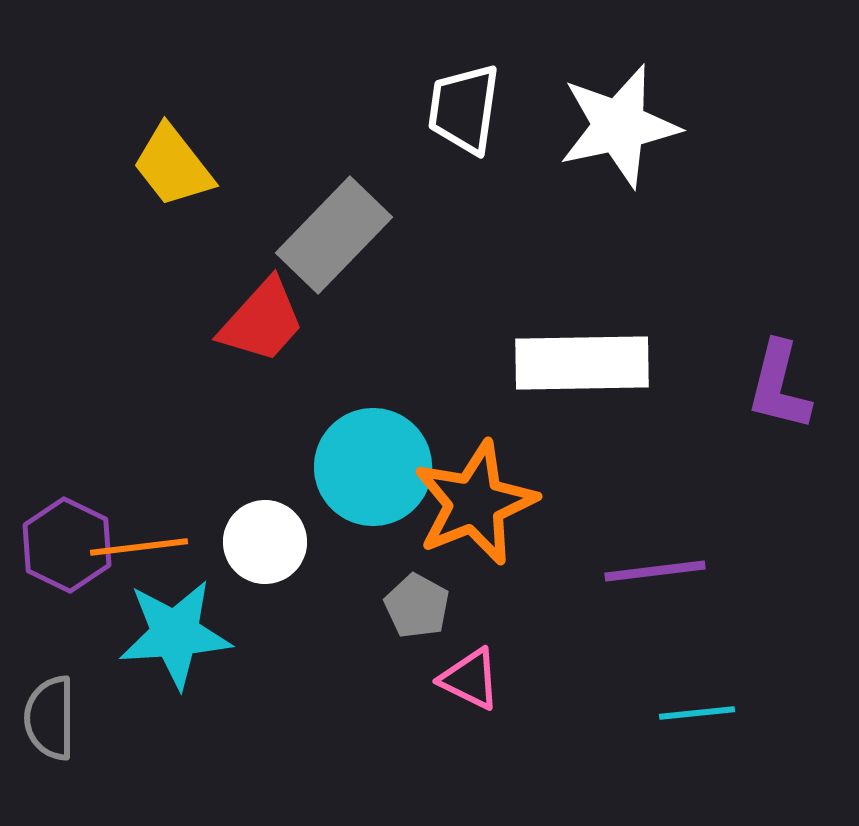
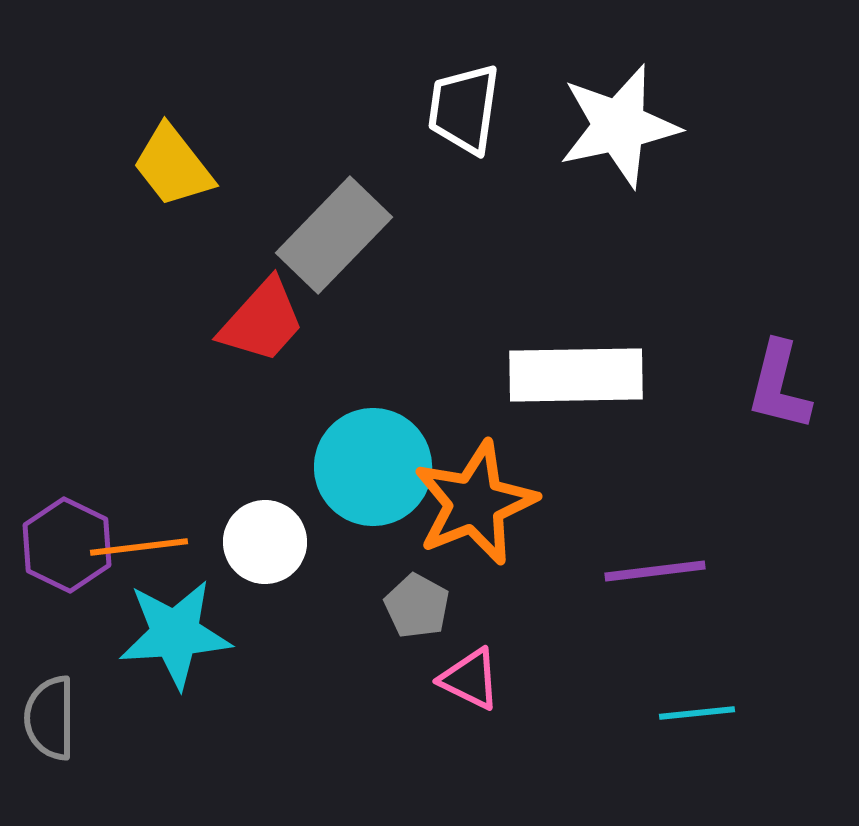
white rectangle: moved 6 px left, 12 px down
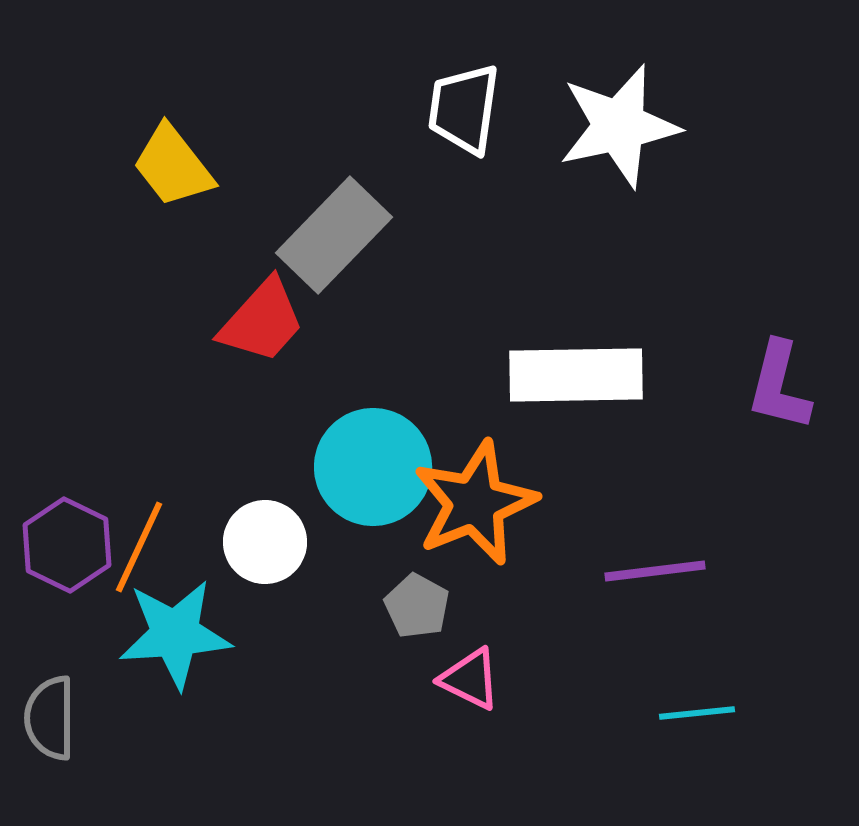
orange line: rotated 58 degrees counterclockwise
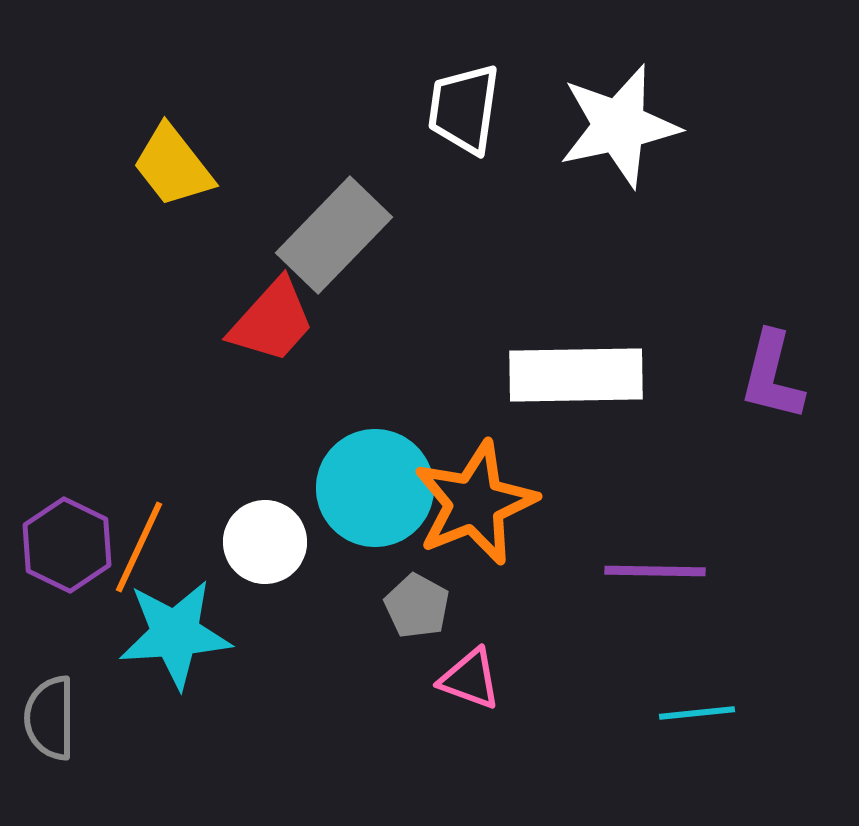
red trapezoid: moved 10 px right
purple L-shape: moved 7 px left, 10 px up
cyan circle: moved 2 px right, 21 px down
purple line: rotated 8 degrees clockwise
pink triangle: rotated 6 degrees counterclockwise
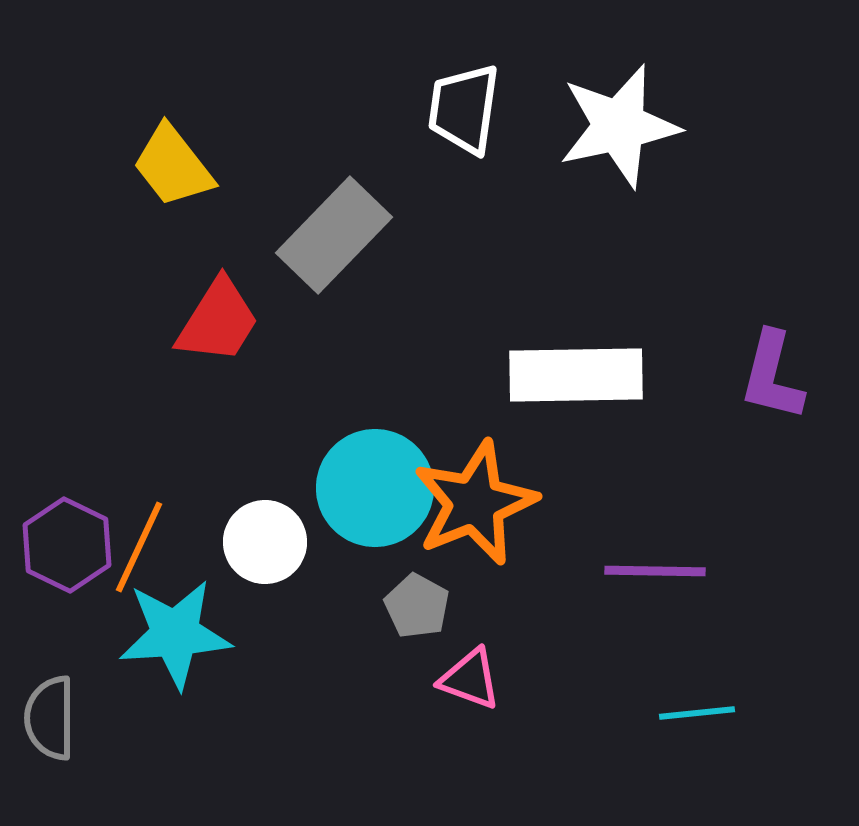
red trapezoid: moved 54 px left; rotated 10 degrees counterclockwise
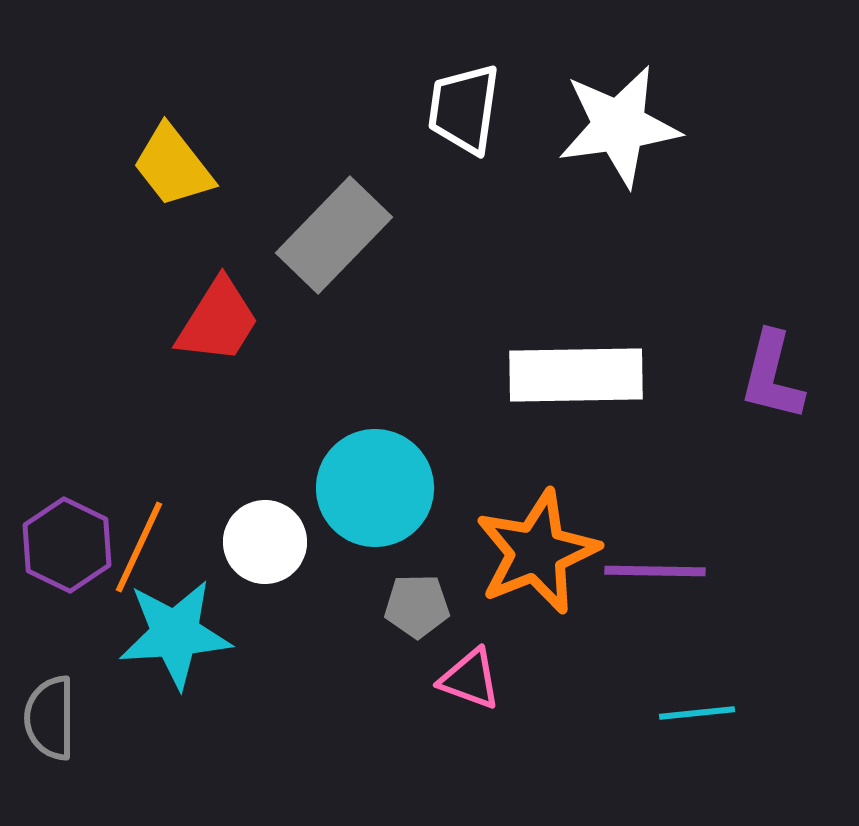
white star: rotated 4 degrees clockwise
orange star: moved 62 px right, 49 px down
gray pentagon: rotated 30 degrees counterclockwise
